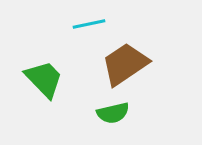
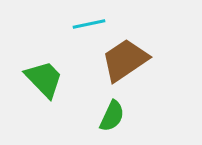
brown trapezoid: moved 4 px up
green semicircle: moved 1 px left, 3 px down; rotated 52 degrees counterclockwise
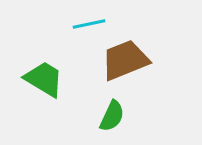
brown trapezoid: rotated 12 degrees clockwise
green trapezoid: rotated 15 degrees counterclockwise
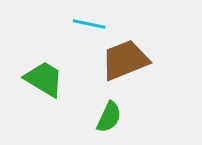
cyan line: rotated 24 degrees clockwise
green semicircle: moved 3 px left, 1 px down
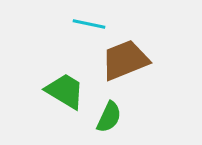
green trapezoid: moved 21 px right, 12 px down
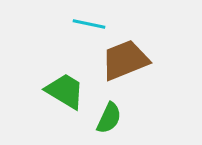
green semicircle: moved 1 px down
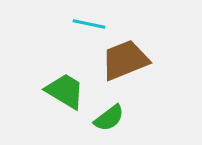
green semicircle: rotated 28 degrees clockwise
